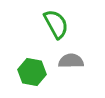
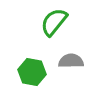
green semicircle: moved 2 px left, 2 px up; rotated 112 degrees counterclockwise
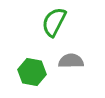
green semicircle: rotated 12 degrees counterclockwise
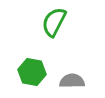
gray semicircle: moved 1 px right, 20 px down
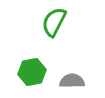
green hexagon: rotated 20 degrees counterclockwise
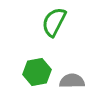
green hexagon: moved 5 px right
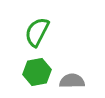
green semicircle: moved 17 px left, 10 px down
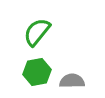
green semicircle: rotated 12 degrees clockwise
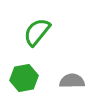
green hexagon: moved 13 px left, 6 px down
